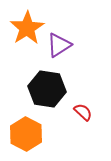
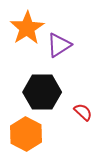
black hexagon: moved 5 px left, 3 px down; rotated 9 degrees counterclockwise
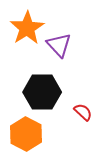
purple triangle: rotated 40 degrees counterclockwise
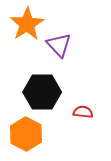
orange star: moved 4 px up
red semicircle: rotated 36 degrees counterclockwise
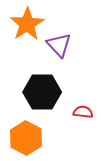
orange hexagon: moved 4 px down
